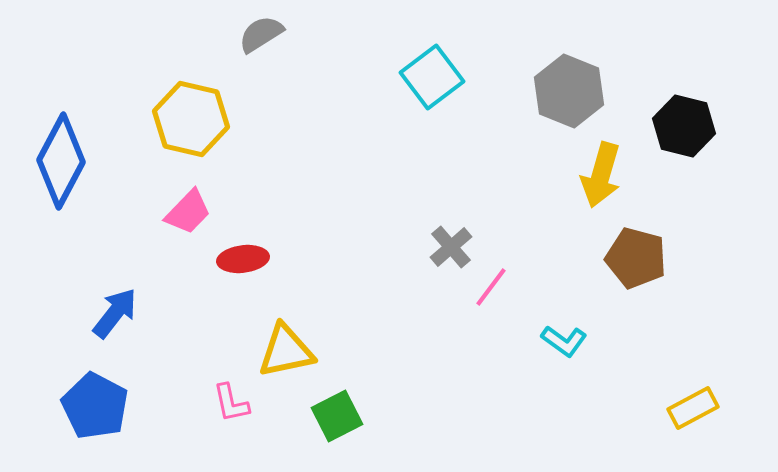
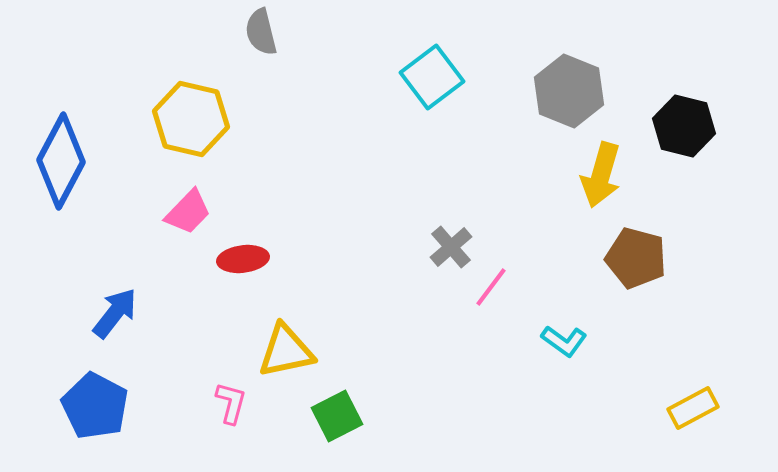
gray semicircle: moved 2 px up; rotated 72 degrees counterclockwise
pink L-shape: rotated 153 degrees counterclockwise
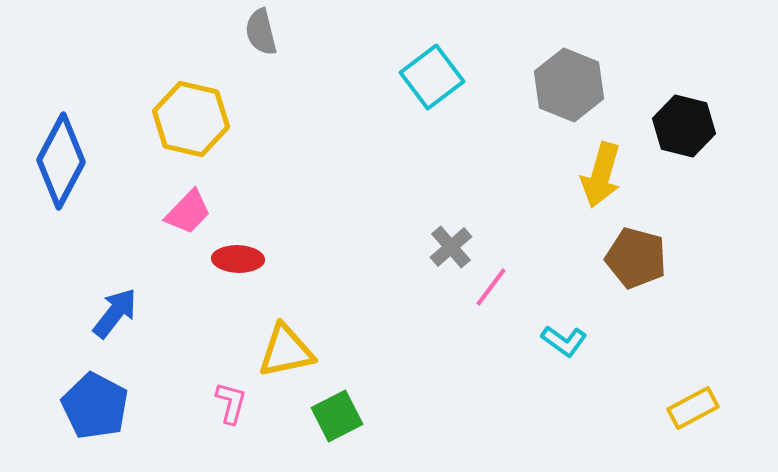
gray hexagon: moved 6 px up
red ellipse: moved 5 px left; rotated 9 degrees clockwise
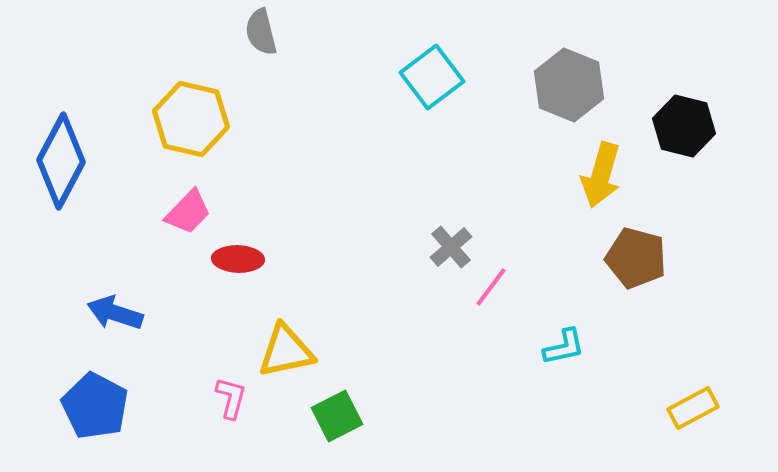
blue arrow: rotated 110 degrees counterclockwise
cyan L-shape: moved 6 px down; rotated 48 degrees counterclockwise
pink L-shape: moved 5 px up
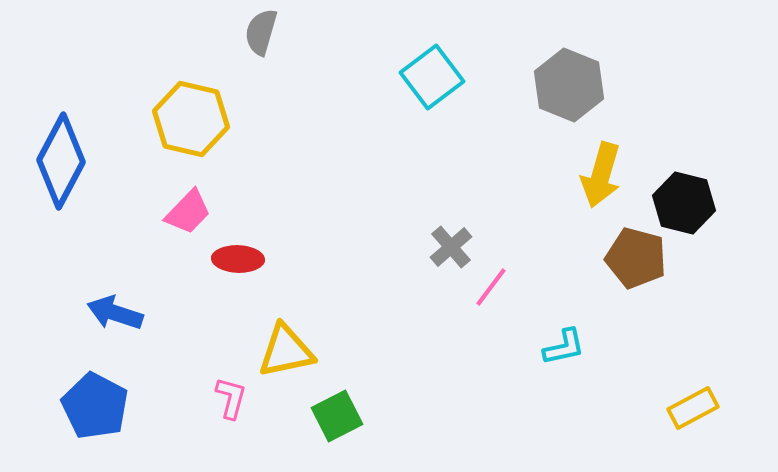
gray semicircle: rotated 30 degrees clockwise
black hexagon: moved 77 px down
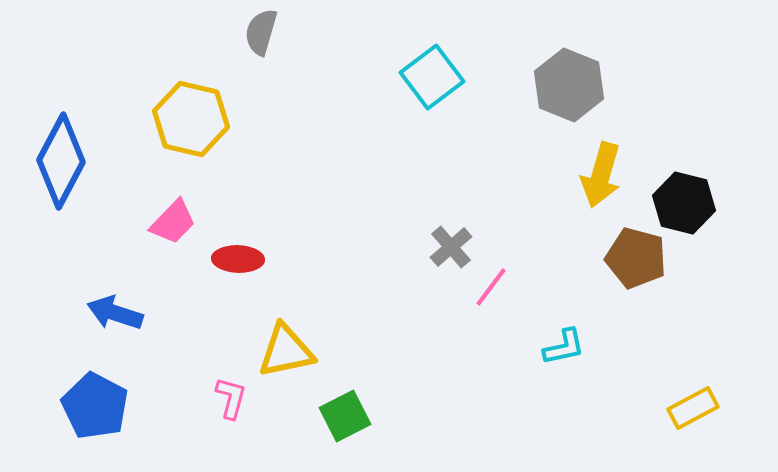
pink trapezoid: moved 15 px left, 10 px down
green square: moved 8 px right
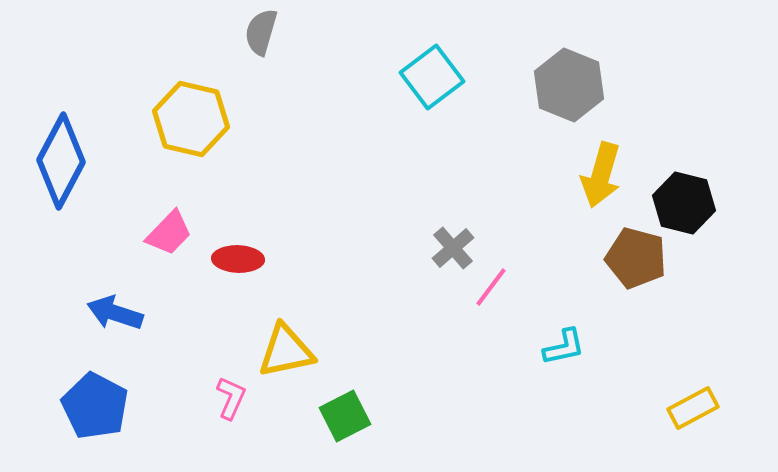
pink trapezoid: moved 4 px left, 11 px down
gray cross: moved 2 px right, 1 px down
pink L-shape: rotated 9 degrees clockwise
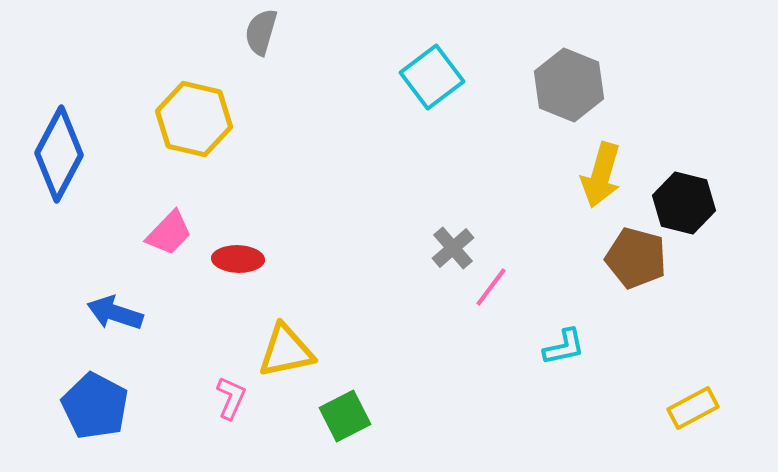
yellow hexagon: moved 3 px right
blue diamond: moved 2 px left, 7 px up
